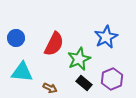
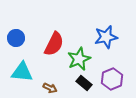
blue star: rotated 15 degrees clockwise
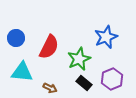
blue star: rotated 10 degrees counterclockwise
red semicircle: moved 5 px left, 3 px down
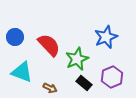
blue circle: moved 1 px left, 1 px up
red semicircle: moved 2 px up; rotated 70 degrees counterclockwise
green star: moved 2 px left
cyan triangle: rotated 15 degrees clockwise
purple hexagon: moved 2 px up
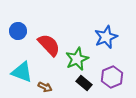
blue circle: moved 3 px right, 6 px up
brown arrow: moved 5 px left, 1 px up
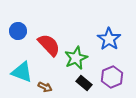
blue star: moved 3 px right, 2 px down; rotated 15 degrees counterclockwise
green star: moved 1 px left, 1 px up
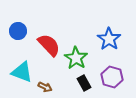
green star: rotated 15 degrees counterclockwise
purple hexagon: rotated 20 degrees counterclockwise
black rectangle: rotated 21 degrees clockwise
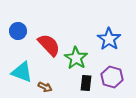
black rectangle: moved 2 px right; rotated 35 degrees clockwise
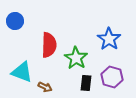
blue circle: moved 3 px left, 10 px up
red semicircle: rotated 45 degrees clockwise
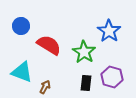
blue circle: moved 6 px right, 5 px down
blue star: moved 8 px up
red semicircle: rotated 60 degrees counterclockwise
green star: moved 8 px right, 6 px up
brown arrow: rotated 88 degrees counterclockwise
